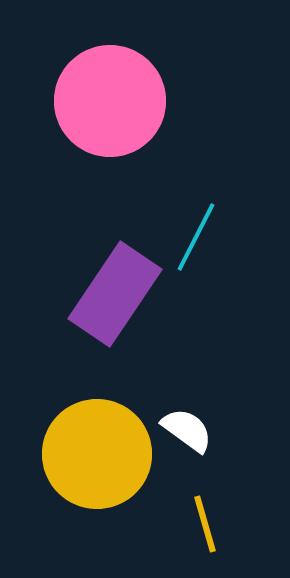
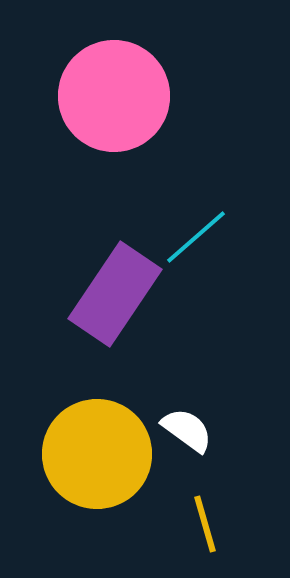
pink circle: moved 4 px right, 5 px up
cyan line: rotated 22 degrees clockwise
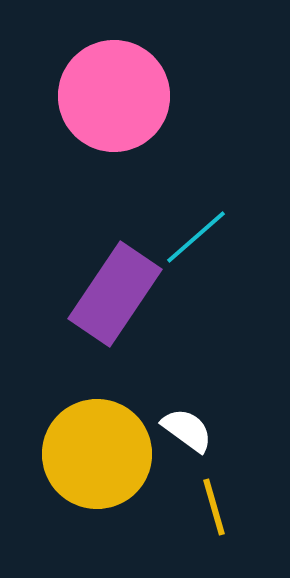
yellow line: moved 9 px right, 17 px up
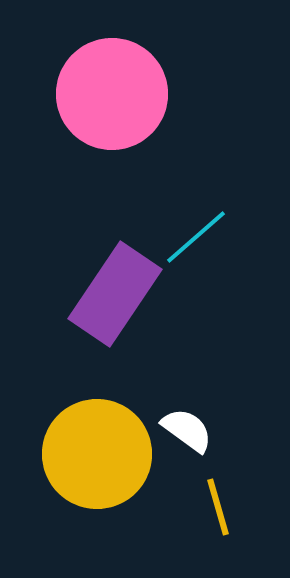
pink circle: moved 2 px left, 2 px up
yellow line: moved 4 px right
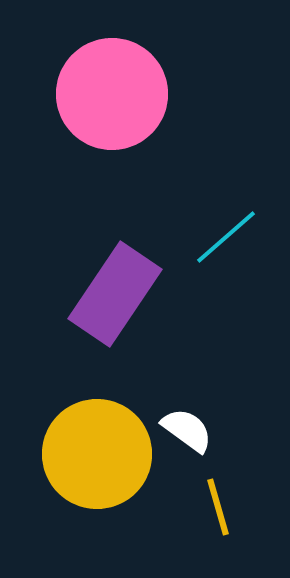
cyan line: moved 30 px right
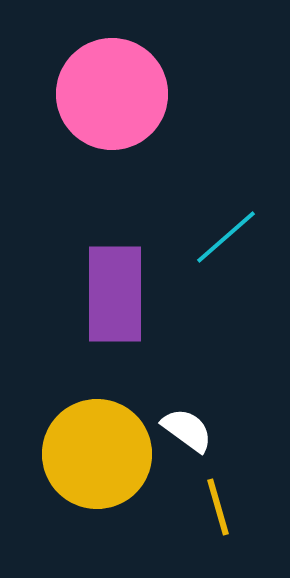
purple rectangle: rotated 34 degrees counterclockwise
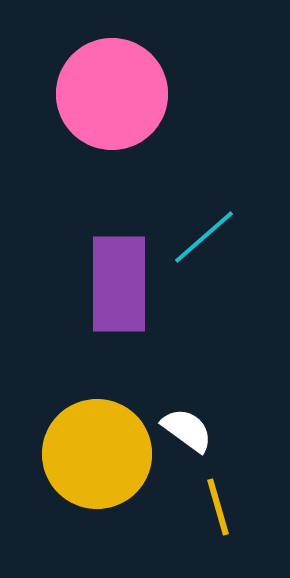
cyan line: moved 22 px left
purple rectangle: moved 4 px right, 10 px up
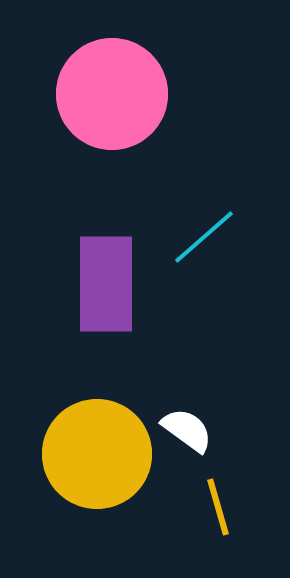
purple rectangle: moved 13 px left
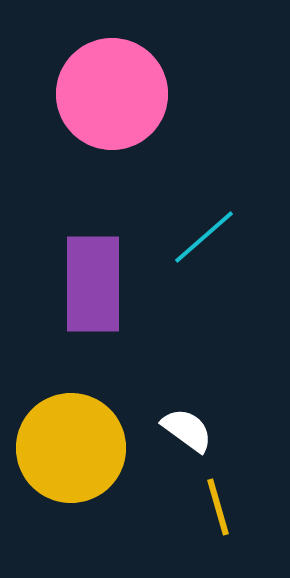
purple rectangle: moved 13 px left
yellow circle: moved 26 px left, 6 px up
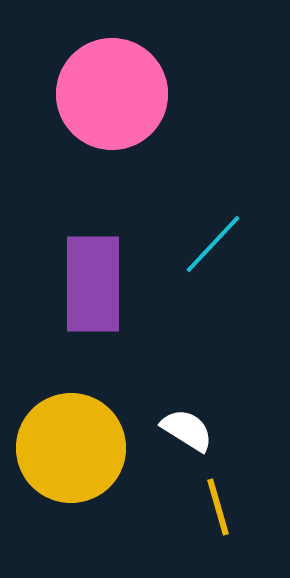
cyan line: moved 9 px right, 7 px down; rotated 6 degrees counterclockwise
white semicircle: rotated 4 degrees counterclockwise
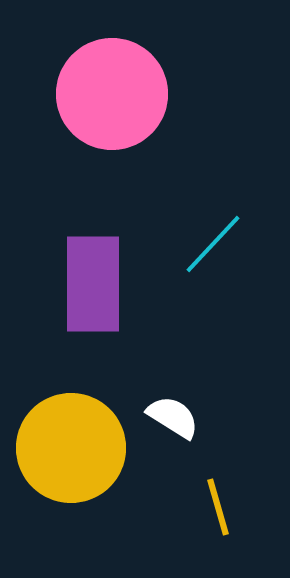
white semicircle: moved 14 px left, 13 px up
